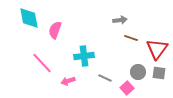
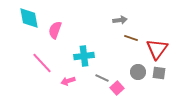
gray line: moved 3 px left
pink square: moved 10 px left
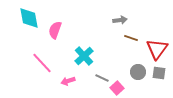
cyan cross: rotated 36 degrees counterclockwise
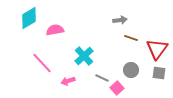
cyan diamond: rotated 70 degrees clockwise
pink semicircle: rotated 60 degrees clockwise
gray circle: moved 7 px left, 2 px up
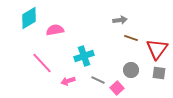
cyan cross: rotated 24 degrees clockwise
gray line: moved 4 px left, 2 px down
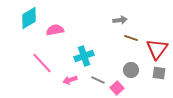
pink arrow: moved 2 px right, 1 px up
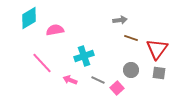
pink arrow: rotated 40 degrees clockwise
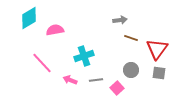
gray line: moved 2 px left; rotated 32 degrees counterclockwise
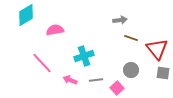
cyan diamond: moved 3 px left, 3 px up
red triangle: rotated 15 degrees counterclockwise
gray square: moved 4 px right
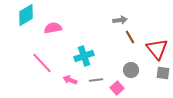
pink semicircle: moved 2 px left, 2 px up
brown line: moved 1 px left, 1 px up; rotated 40 degrees clockwise
